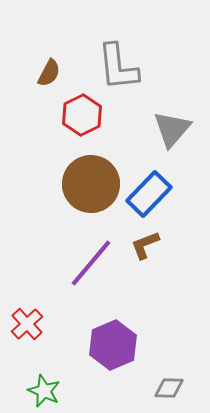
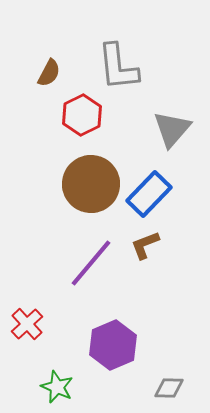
green star: moved 13 px right, 4 px up
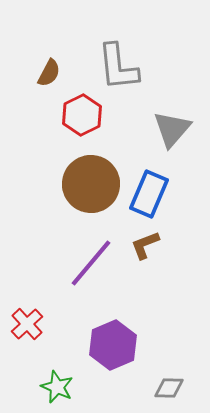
blue rectangle: rotated 21 degrees counterclockwise
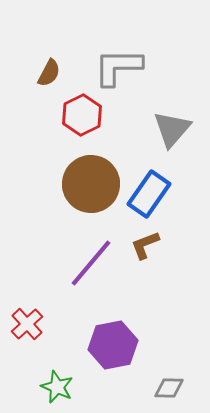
gray L-shape: rotated 96 degrees clockwise
blue rectangle: rotated 12 degrees clockwise
purple hexagon: rotated 12 degrees clockwise
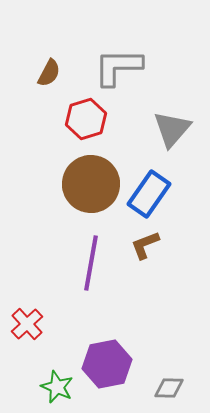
red hexagon: moved 4 px right, 4 px down; rotated 9 degrees clockwise
purple line: rotated 30 degrees counterclockwise
purple hexagon: moved 6 px left, 19 px down
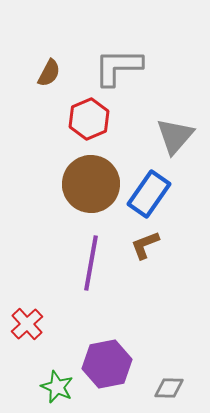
red hexagon: moved 3 px right; rotated 6 degrees counterclockwise
gray triangle: moved 3 px right, 7 px down
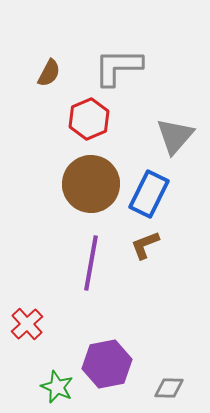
blue rectangle: rotated 9 degrees counterclockwise
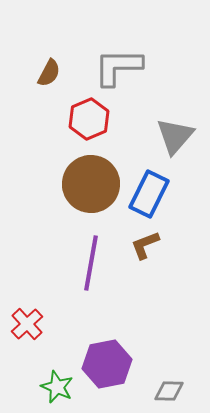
gray diamond: moved 3 px down
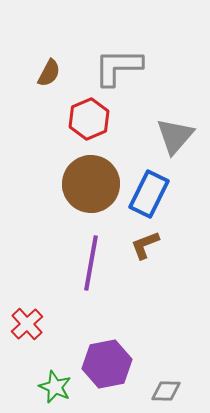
green star: moved 2 px left
gray diamond: moved 3 px left
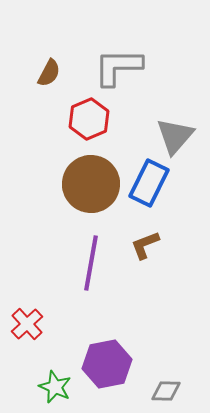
blue rectangle: moved 11 px up
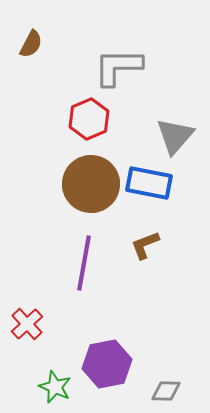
brown semicircle: moved 18 px left, 29 px up
blue rectangle: rotated 75 degrees clockwise
purple line: moved 7 px left
